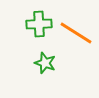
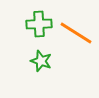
green star: moved 4 px left, 2 px up
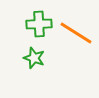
green star: moved 7 px left, 3 px up
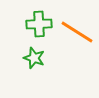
orange line: moved 1 px right, 1 px up
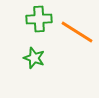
green cross: moved 5 px up
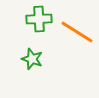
green star: moved 2 px left, 1 px down
